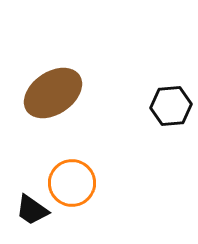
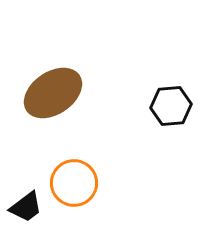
orange circle: moved 2 px right
black trapezoid: moved 6 px left, 3 px up; rotated 72 degrees counterclockwise
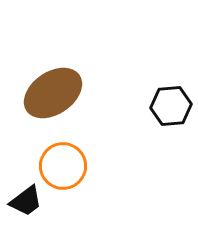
orange circle: moved 11 px left, 17 px up
black trapezoid: moved 6 px up
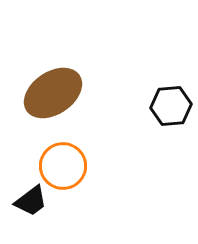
black trapezoid: moved 5 px right
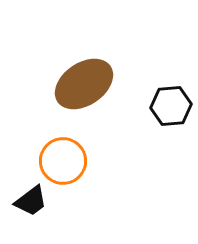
brown ellipse: moved 31 px right, 9 px up
orange circle: moved 5 px up
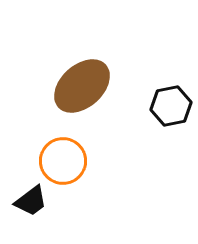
brown ellipse: moved 2 px left, 2 px down; rotated 8 degrees counterclockwise
black hexagon: rotated 6 degrees counterclockwise
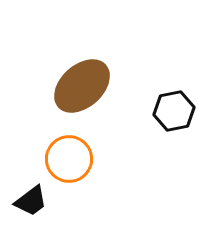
black hexagon: moved 3 px right, 5 px down
orange circle: moved 6 px right, 2 px up
